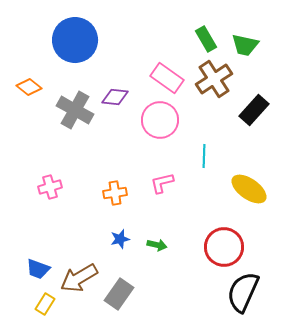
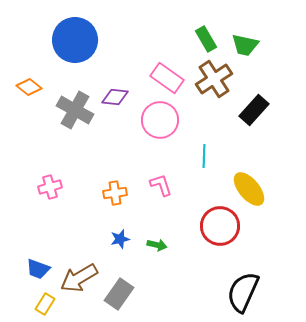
pink L-shape: moved 1 px left, 2 px down; rotated 85 degrees clockwise
yellow ellipse: rotated 15 degrees clockwise
red circle: moved 4 px left, 21 px up
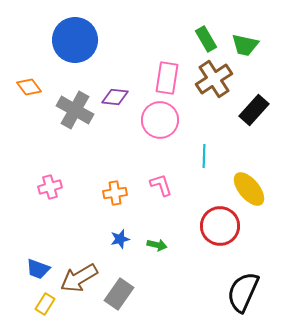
pink rectangle: rotated 64 degrees clockwise
orange diamond: rotated 15 degrees clockwise
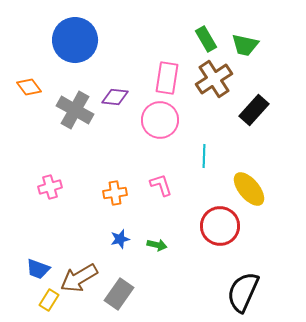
yellow rectangle: moved 4 px right, 4 px up
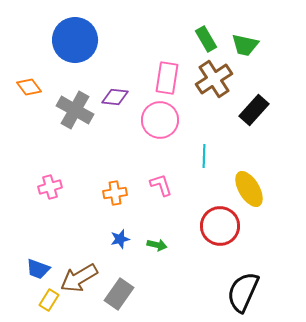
yellow ellipse: rotated 9 degrees clockwise
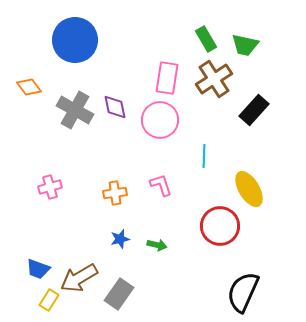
purple diamond: moved 10 px down; rotated 72 degrees clockwise
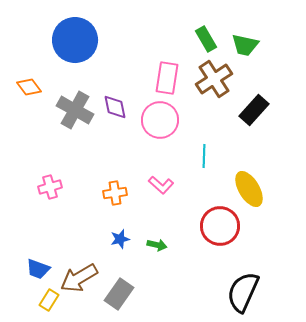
pink L-shape: rotated 150 degrees clockwise
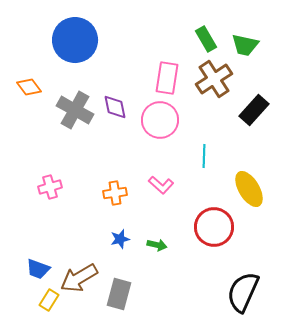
red circle: moved 6 px left, 1 px down
gray rectangle: rotated 20 degrees counterclockwise
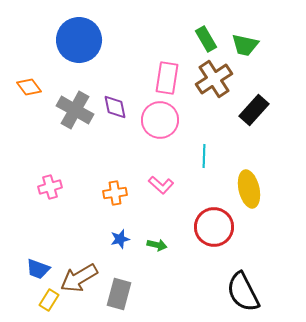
blue circle: moved 4 px right
yellow ellipse: rotated 18 degrees clockwise
black semicircle: rotated 51 degrees counterclockwise
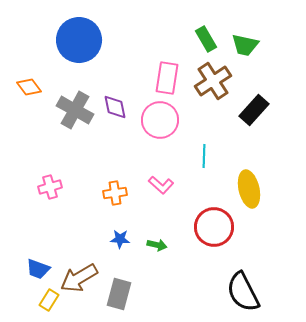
brown cross: moved 1 px left, 2 px down
blue star: rotated 18 degrees clockwise
